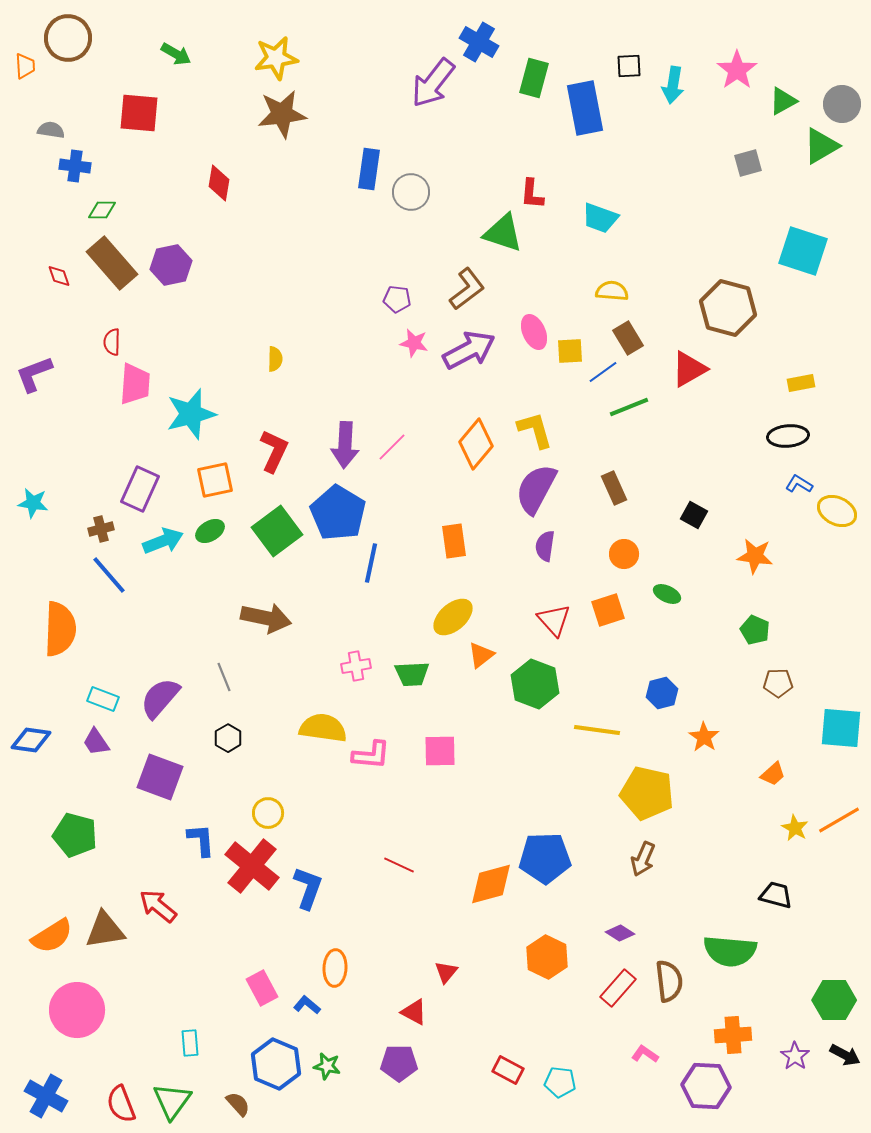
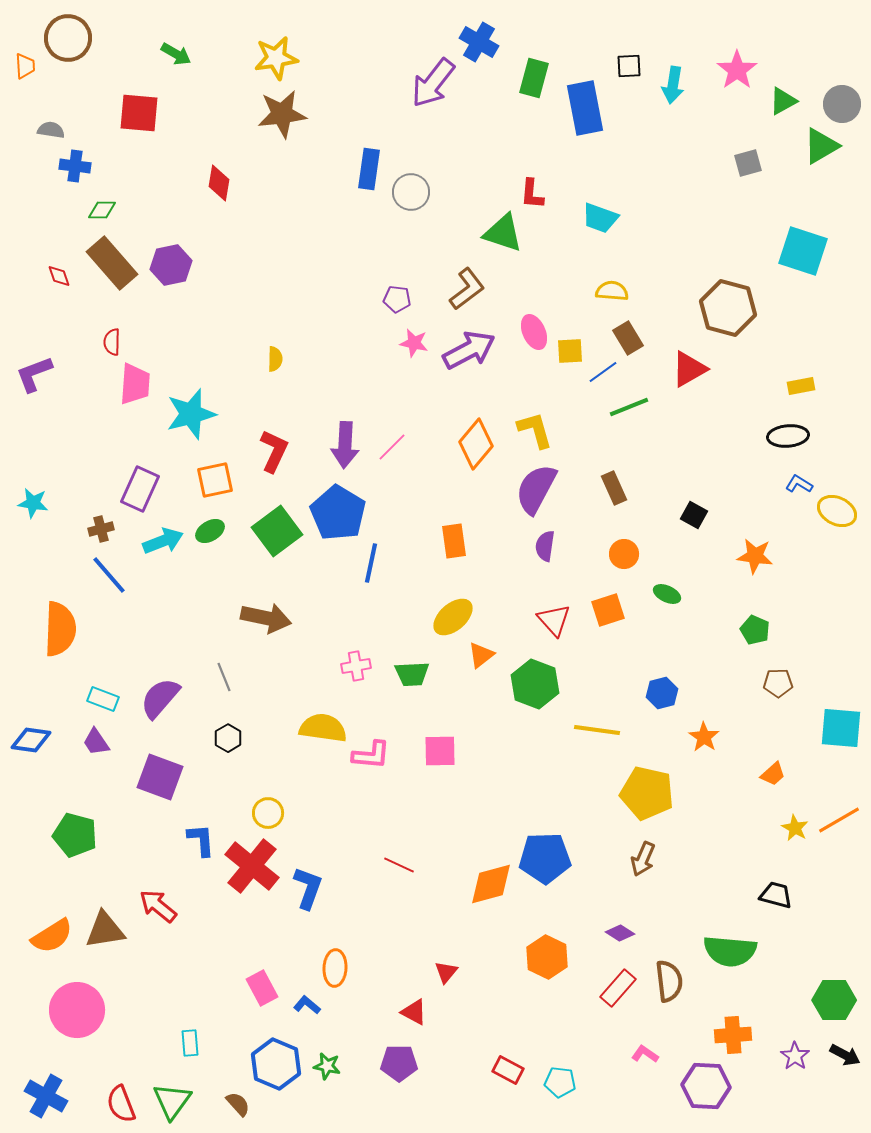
yellow rectangle at (801, 383): moved 3 px down
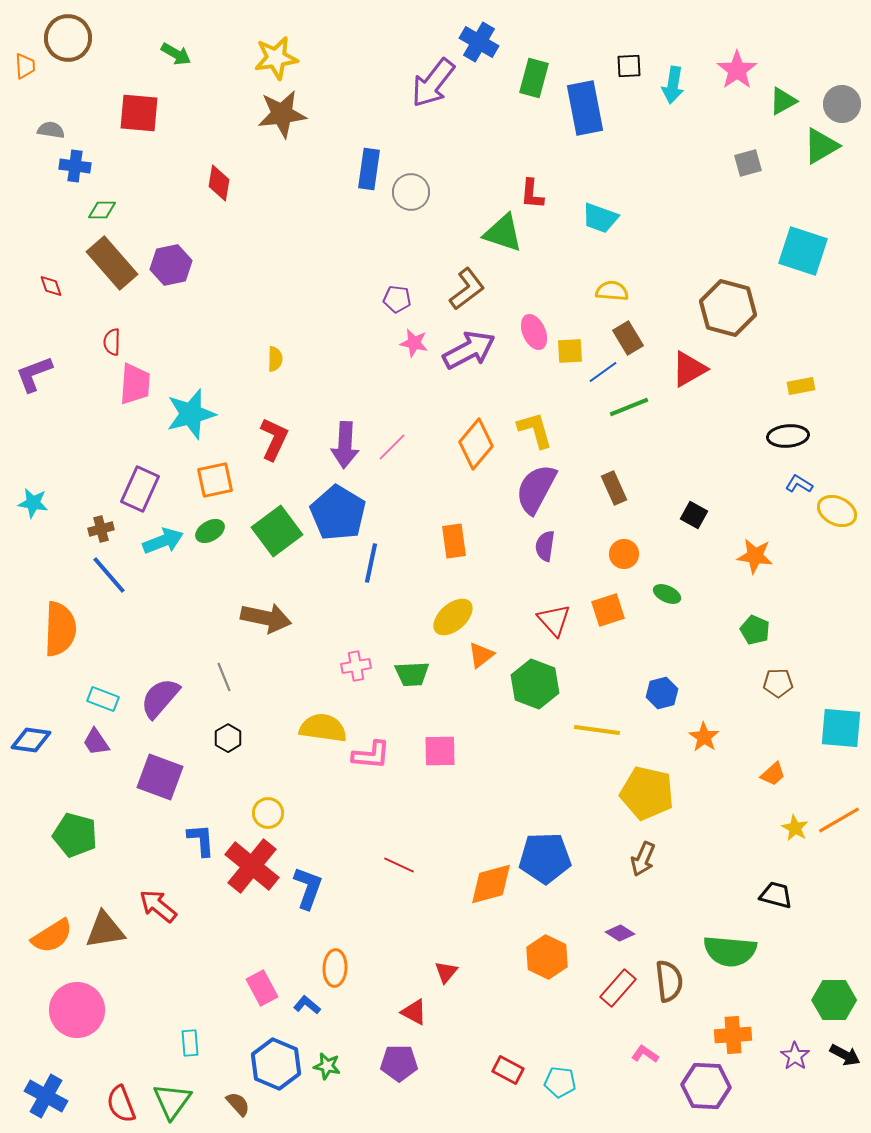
red diamond at (59, 276): moved 8 px left, 10 px down
red L-shape at (274, 451): moved 12 px up
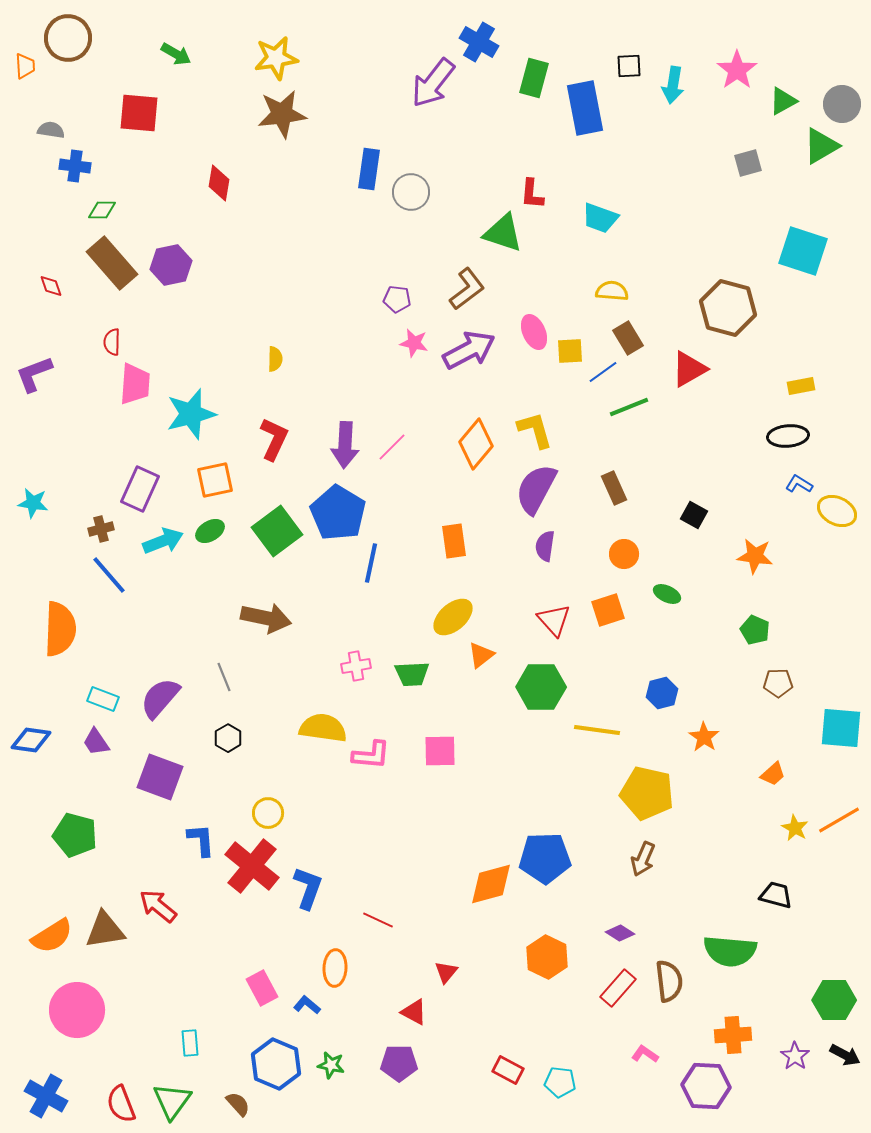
green hexagon at (535, 684): moved 6 px right, 3 px down; rotated 21 degrees counterclockwise
red line at (399, 865): moved 21 px left, 55 px down
green star at (327, 1066): moved 4 px right, 1 px up
